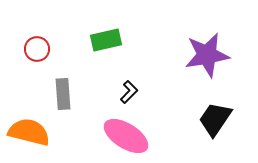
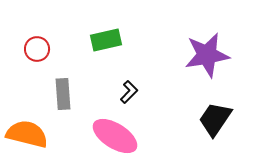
orange semicircle: moved 2 px left, 2 px down
pink ellipse: moved 11 px left
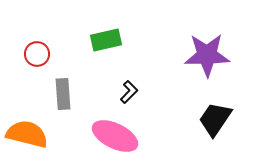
red circle: moved 5 px down
purple star: rotated 9 degrees clockwise
pink ellipse: rotated 6 degrees counterclockwise
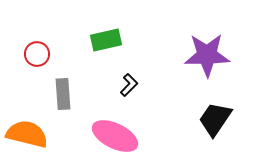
black L-shape: moved 7 px up
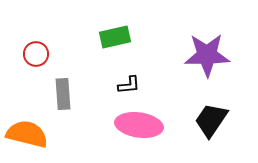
green rectangle: moved 9 px right, 3 px up
red circle: moved 1 px left
black L-shape: rotated 40 degrees clockwise
black trapezoid: moved 4 px left, 1 px down
pink ellipse: moved 24 px right, 11 px up; rotated 18 degrees counterclockwise
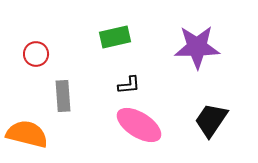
purple star: moved 10 px left, 8 px up
gray rectangle: moved 2 px down
pink ellipse: rotated 24 degrees clockwise
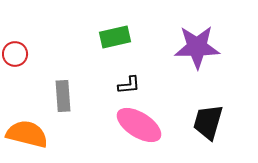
red circle: moved 21 px left
black trapezoid: moved 3 px left, 2 px down; rotated 18 degrees counterclockwise
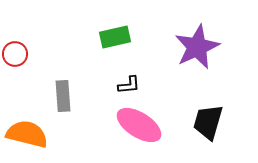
purple star: rotated 24 degrees counterclockwise
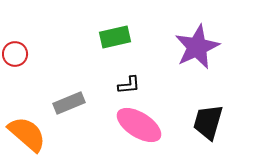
gray rectangle: moved 6 px right, 7 px down; rotated 72 degrees clockwise
orange semicircle: rotated 27 degrees clockwise
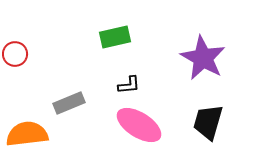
purple star: moved 6 px right, 11 px down; rotated 18 degrees counterclockwise
orange semicircle: rotated 48 degrees counterclockwise
